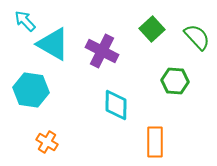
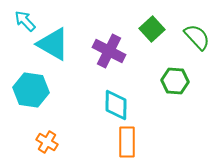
purple cross: moved 7 px right
orange rectangle: moved 28 px left
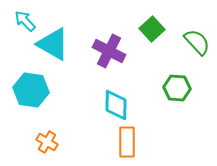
green semicircle: moved 5 px down
green hexagon: moved 2 px right, 7 px down
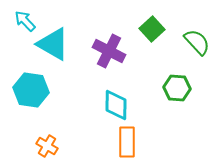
orange cross: moved 4 px down
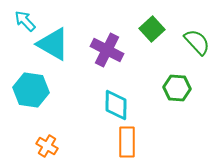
purple cross: moved 2 px left, 1 px up
